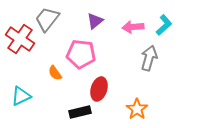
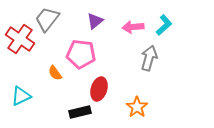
orange star: moved 2 px up
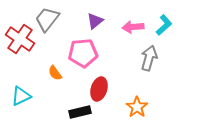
pink pentagon: moved 2 px right, 1 px up; rotated 12 degrees counterclockwise
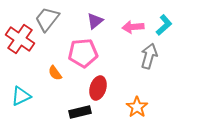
gray arrow: moved 2 px up
red ellipse: moved 1 px left, 1 px up
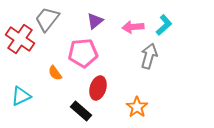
black rectangle: moved 1 px right, 1 px up; rotated 55 degrees clockwise
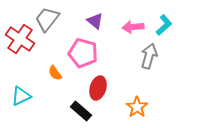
purple triangle: rotated 42 degrees counterclockwise
pink pentagon: rotated 20 degrees clockwise
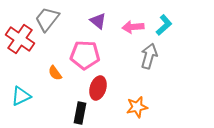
purple triangle: moved 3 px right
pink pentagon: moved 2 px right, 2 px down; rotated 12 degrees counterclockwise
orange star: rotated 25 degrees clockwise
black rectangle: moved 1 px left, 2 px down; rotated 60 degrees clockwise
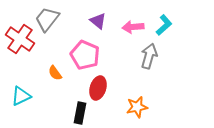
pink pentagon: rotated 20 degrees clockwise
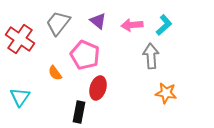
gray trapezoid: moved 11 px right, 4 px down
pink arrow: moved 1 px left, 2 px up
gray arrow: moved 2 px right; rotated 20 degrees counterclockwise
cyan triangle: moved 1 px left, 1 px down; rotated 30 degrees counterclockwise
orange star: moved 29 px right, 14 px up; rotated 20 degrees clockwise
black rectangle: moved 1 px left, 1 px up
